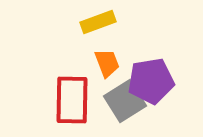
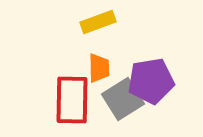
orange trapezoid: moved 8 px left, 5 px down; rotated 20 degrees clockwise
gray square: moved 2 px left, 2 px up
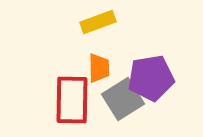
purple pentagon: moved 3 px up
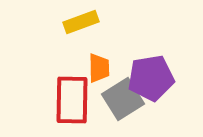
yellow rectangle: moved 17 px left
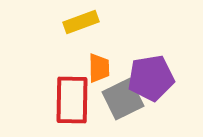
gray square: rotated 6 degrees clockwise
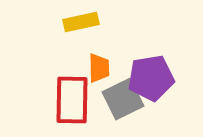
yellow rectangle: rotated 8 degrees clockwise
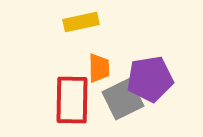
purple pentagon: moved 1 px left, 1 px down
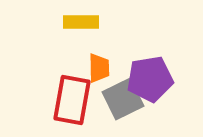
yellow rectangle: rotated 12 degrees clockwise
red rectangle: rotated 9 degrees clockwise
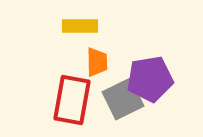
yellow rectangle: moved 1 px left, 4 px down
orange trapezoid: moved 2 px left, 6 px up
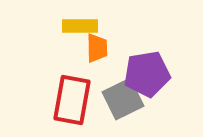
orange trapezoid: moved 14 px up
purple pentagon: moved 3 px left, 5 px up
